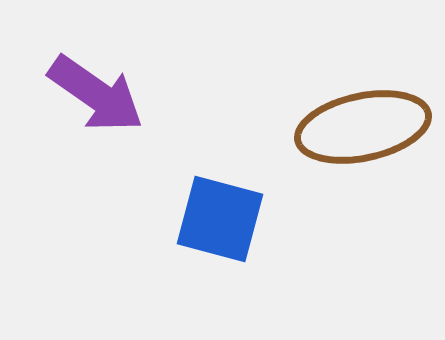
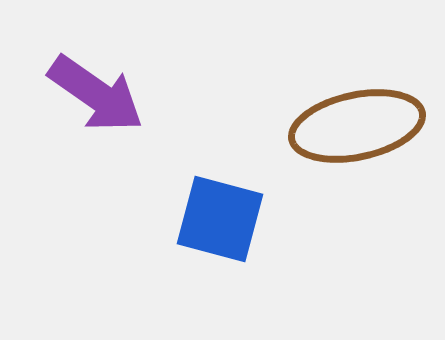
brown ellipse: moved 6 px left, 1 px up
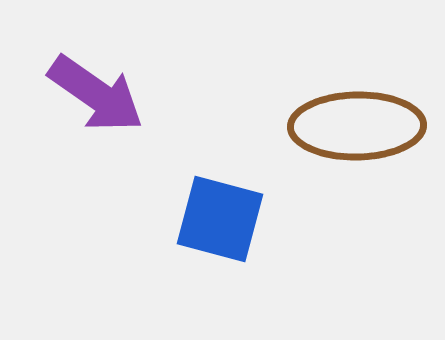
brown ellipse: rotated 11 degrees clockwise
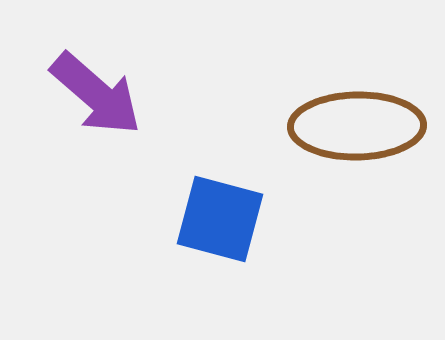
purple arrow: rotated 6 degrees clockwise
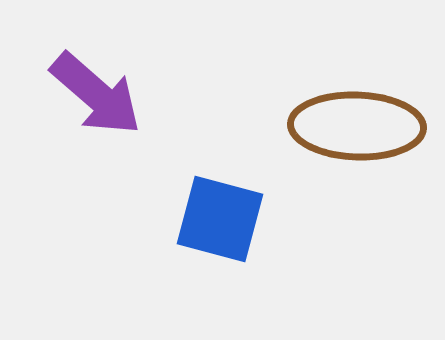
brown ellipse: rotated 3 degrees clockwise
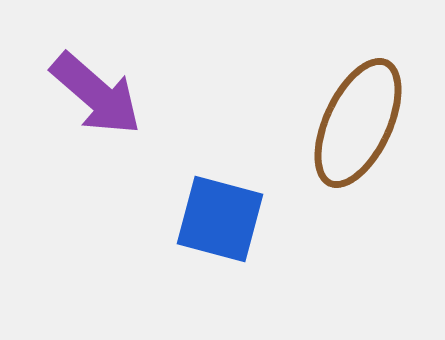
brown ellipse: moved 1 px right, 3 px up; rotated 67 degrees counterclockwise
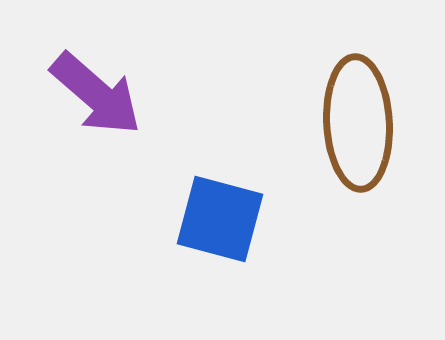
brown ellipse: rotated 28 degrees counterclockwise
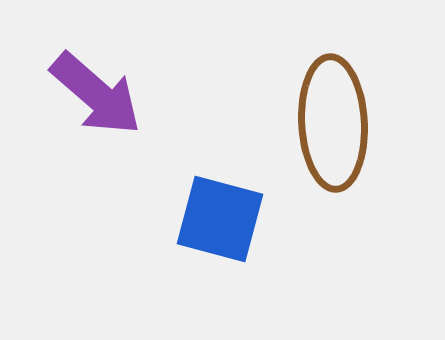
brown ellipse: moved 25 px left
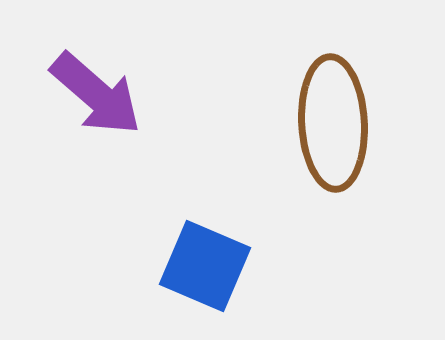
blue square: moved 15 px left, 47 px down; rotated 8 degrees clockwise
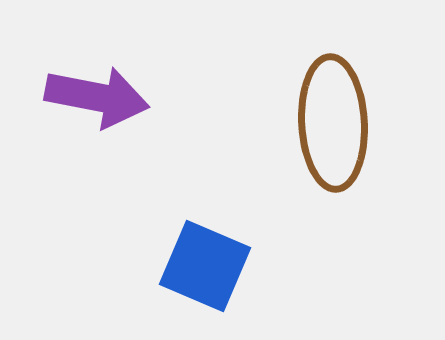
purple arrow: moved 1 px right, 3 px down; rotated 30 degrees counterclockwise
